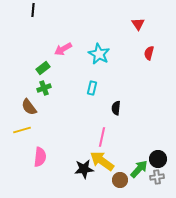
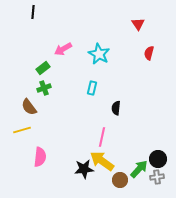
black line: moved 2 px down
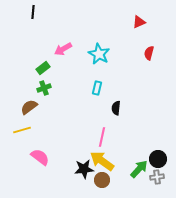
red triangle: moved 1 px right, 2 px up; rotated 40 degrees clockwise
cyan rectangle: moved 5 px right
brown semicircle: rotated 90 degrees clockwise
pink semicircle: rotated 60 degrees counterclockwise
brown circle: moved 18 px left
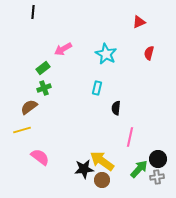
cyan star: moved 7 px right
pink line: moved 28 px right
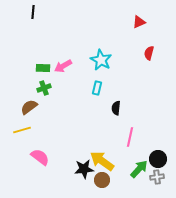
pink arrow: moved 17 px down
cyan star: moved 5 px left, 6 px down
green rectangle: rotated 40 degrees clockwise
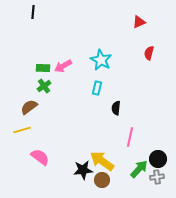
green cross: moved 2 px up; rotated 16 degrees counterclockwise
black star: moved 1 px left, 1 px down
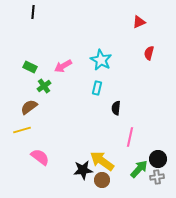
green rectangle: moved 13 px left, 1 px up; rotated 24 degrees clockwise
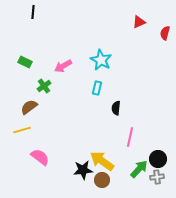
red semicircle: moved 16 px right, 20 px up
green rectangle: moved 5 px left, 5 px up
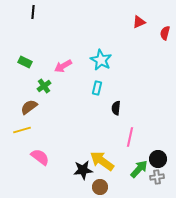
brown circle: moved 2 px left, 7 px down
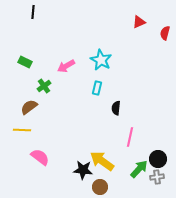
pink arrow: moved 3 px right
yellow line: rotated 18 degrees clockwise
black star: rotated 12 degrees clockwise
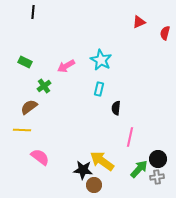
cyan rectangle: moved 2 px right, 1 px down
brown circle: moved 6 px left, 2 px up
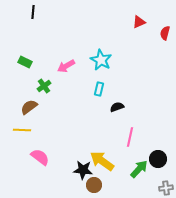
black semicircle: moved 1 px right, 1 px up; rotated 64 degrees clockwise
gray cross: moved 9 px right, 11 px down
